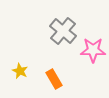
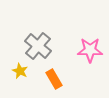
gray cross: moved 25 px left, 15 px down
pink star: moved 3 px left
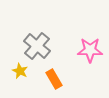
gray cross: moved 1 px left
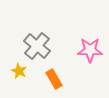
yellow star: moved 1 px left
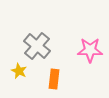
orange rectangle: rotated 36 degrees clockwise
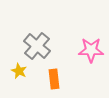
pink star: moved 1 px right
orange rectangle: rotated 12 degrees counterclockwise
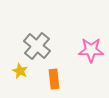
yellow star: moved 1 px right
